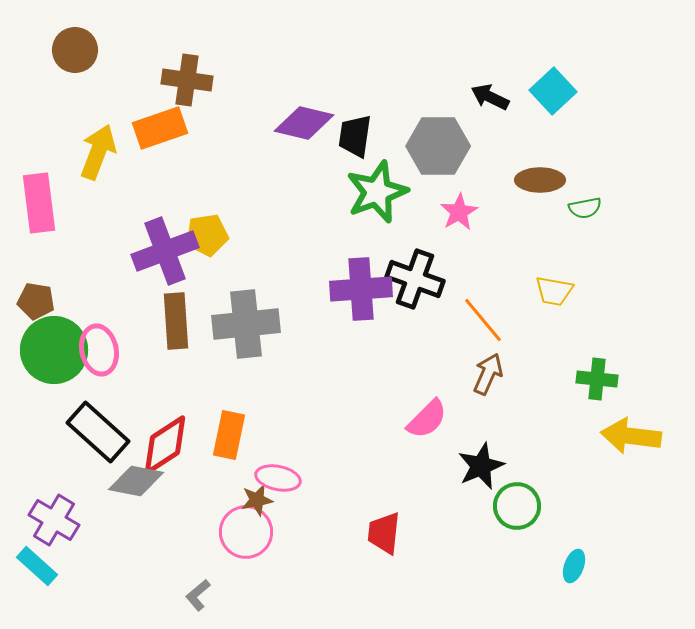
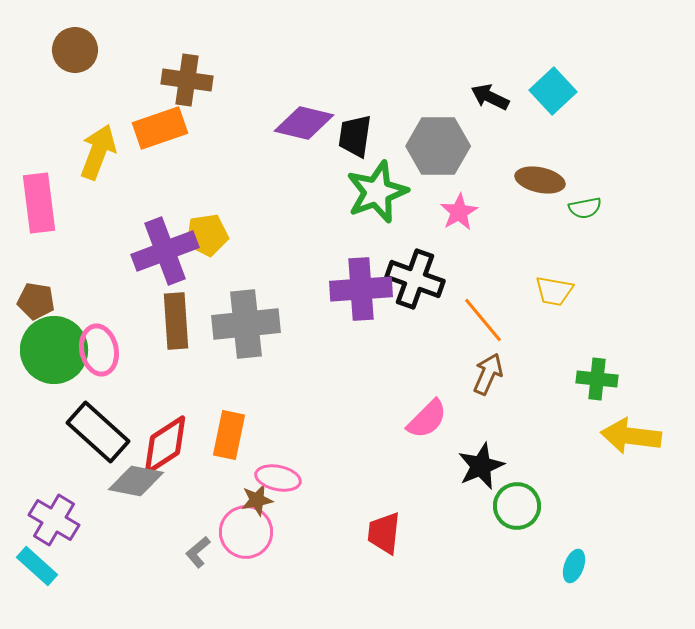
brown ellipse at (540, 180): rotated 12 degrees clockwise
gray L-shape at (198, 595): moved 43 px up
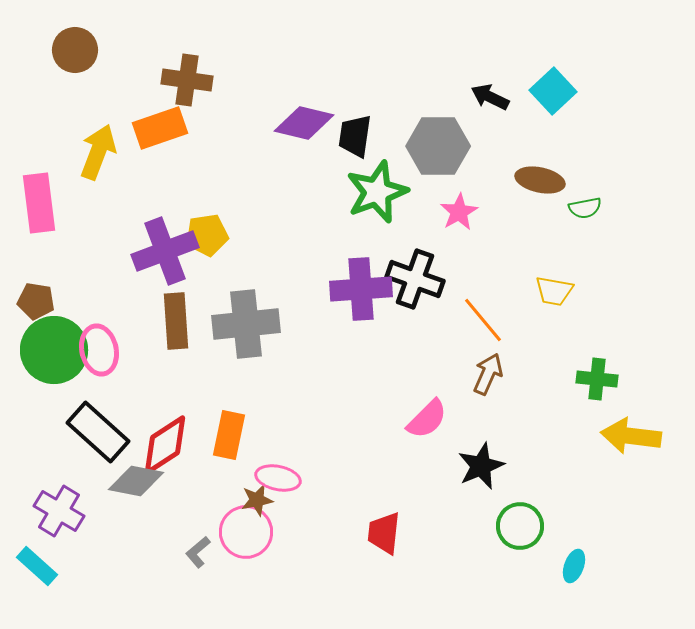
green circle at (517, 506): moved 3 px right, 20 px down
purple cross at (54, 520): moved 5 px right, 9 px up
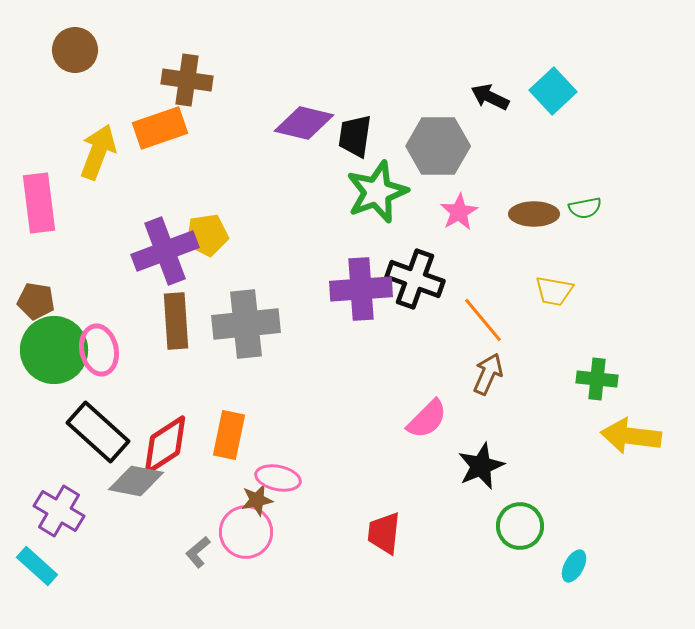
brown ellipse at (540, 180): moved 6 px left, 34 px down; rotated 12 degrees counterclockwise
cyan ellipse at (574, 566): rotated 8 degrees clockwise
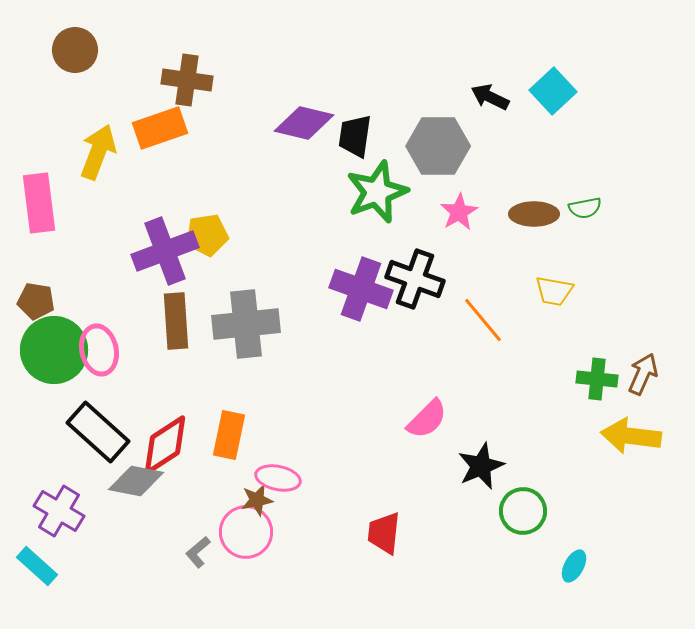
purple cross at (361, 289): rotated 24 degrees clockwise
brown arrow at (488, 374): moved 155 px right
green circle at (520, 526): moved 3 px right, 15 px up
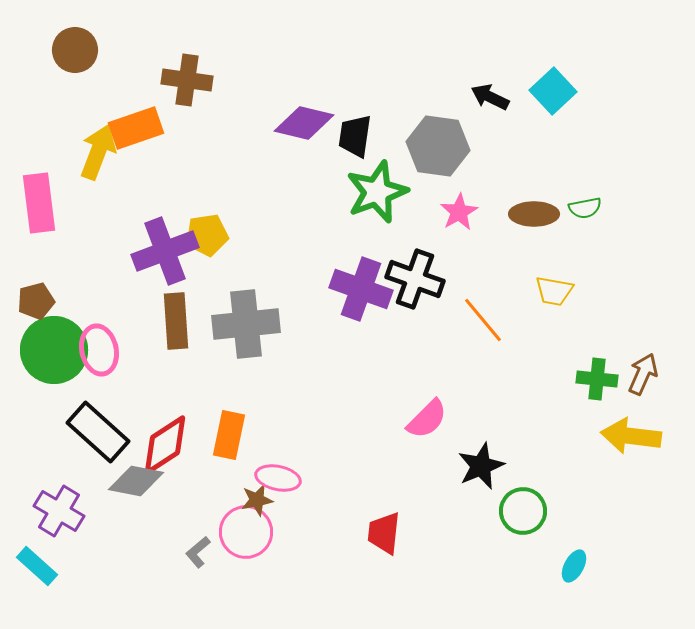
orange rectangle at (160, 128): moved 24 px left
gray hexagon at (438, 146): rotated 8 degrees clockwise
brown pentagon at (36, 301): rotated 24 degrees counterclockwise
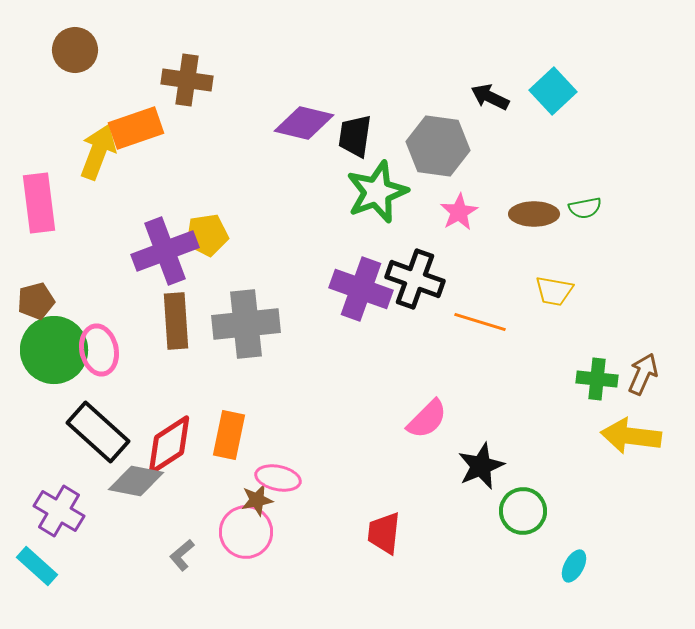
orange line at (483, 320): moved 3 px left, 2 px down; rotated 33 degrees counterclockwise
red diamond at (165, 445): moved 4 px right
gray L-shape at (198, 552): moved 16 px left, 3 px down
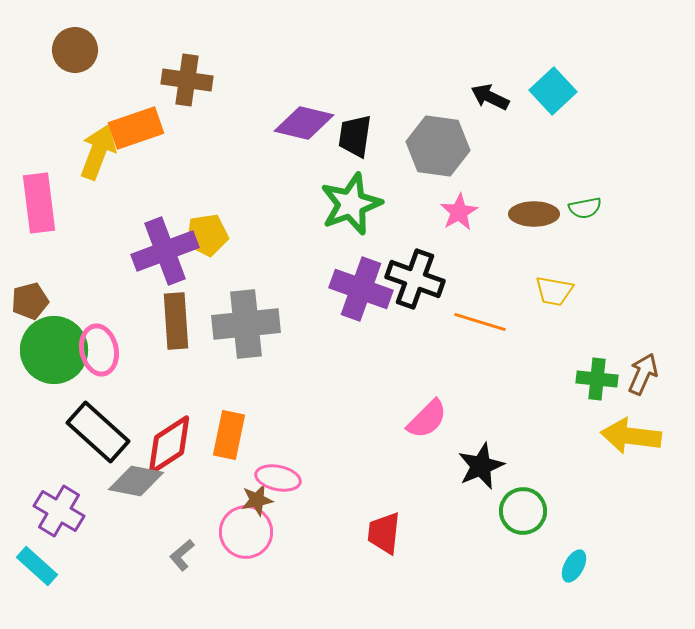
green star at (377, 192): moved 26 px left, 12 px down
brown pentagon at (36, 301): moved 6 px left
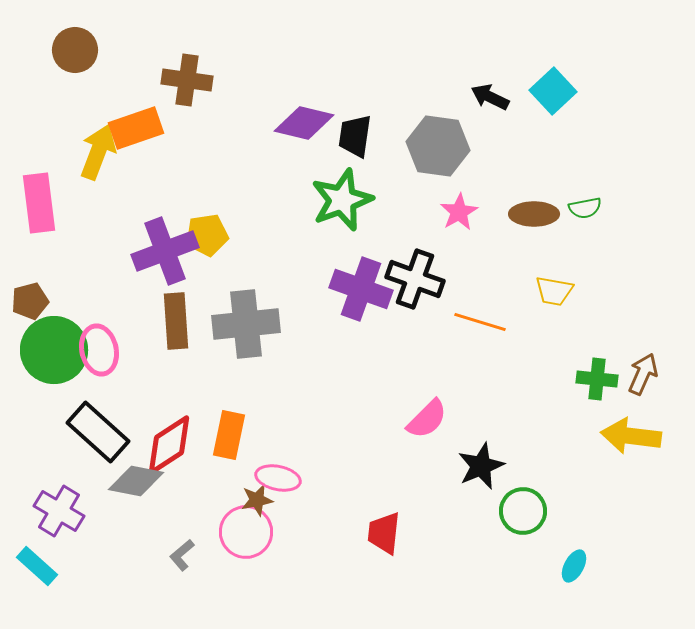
green star at (351, 204): moved 9 px left, 4 px up
